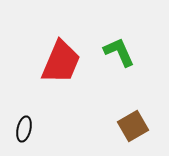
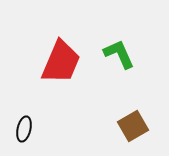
green L-shape: moved 2 px down
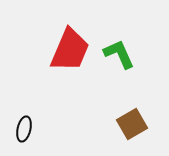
red trapezoid: moved 9 px right, 12 px up
brown square: moved 1 px left, 2 px up
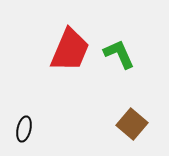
brown square: rotated 20 degrees counterclockwise
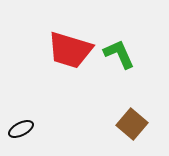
red trapezoid: rotated 84 degrees clockwise
black ellipse: moved 3 px left; rotated 50 degrees clockwise
